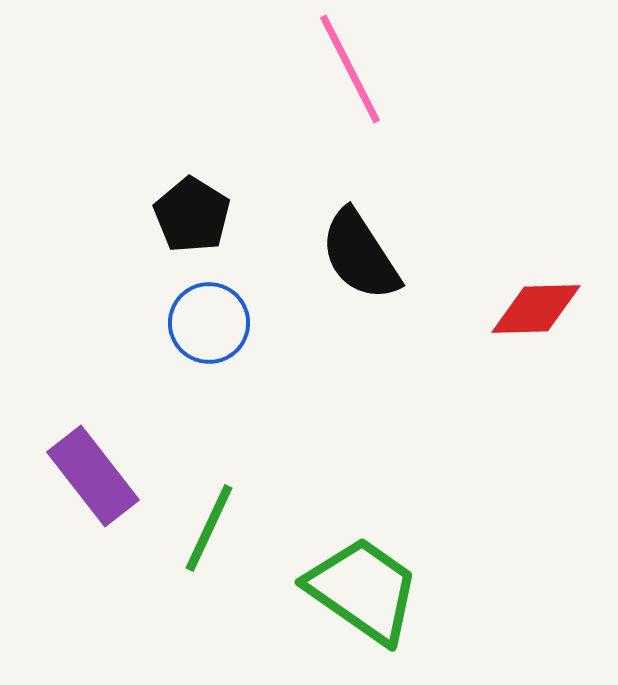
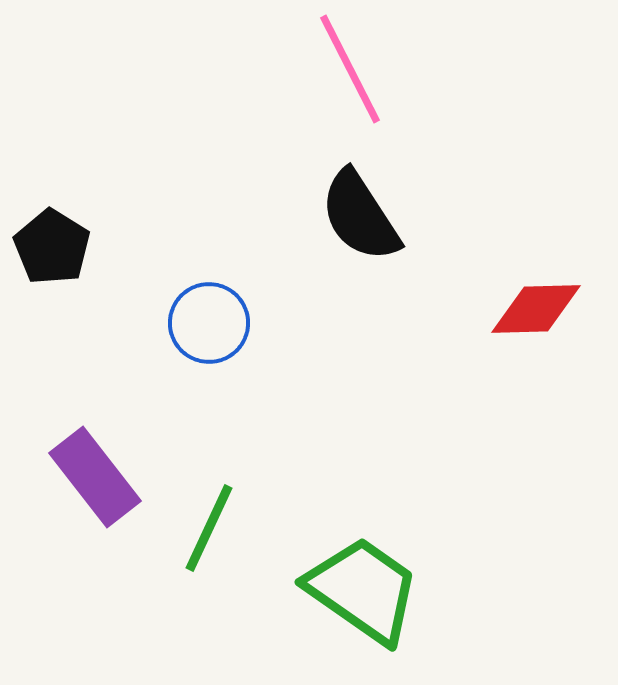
black pentagon: moved 140 px left, 32 px down
black semicircle: moved 39 px up
purple rectangle: moved 2 px right, 1 px down
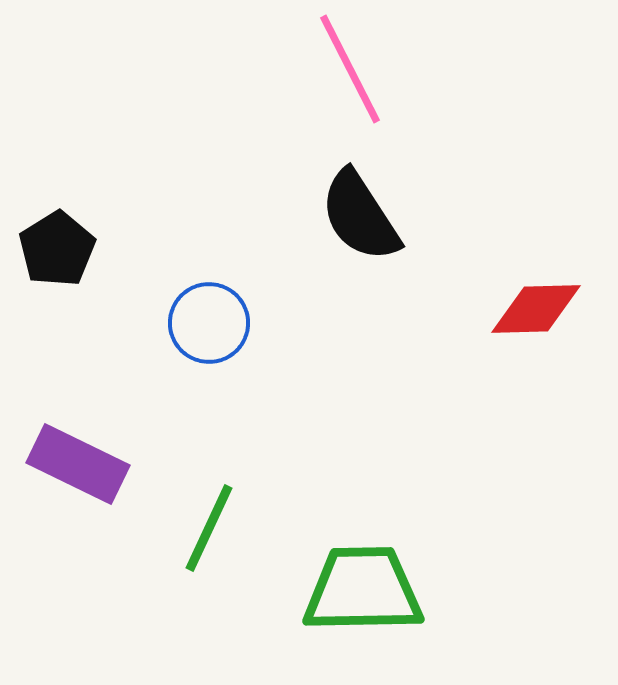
black pentagon: moved 5 px right, 2 px down; rotated 8 degrees clockwise
purple rectangle: moved 17 px left, 13 px up; rotated 26 degrees counterclockwise
green trapezoid: rotated 36 degrees counterclockwise
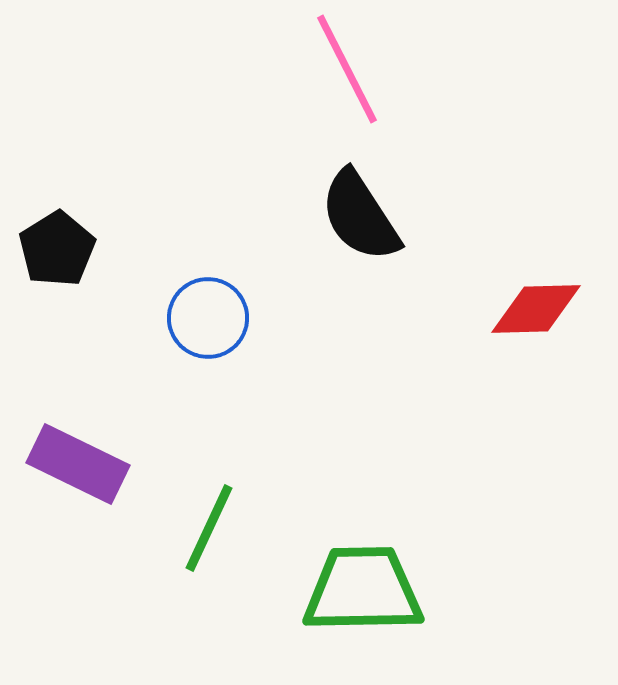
pink line: moved 3 px left
blue circle: moved 1 px left, 5 px up
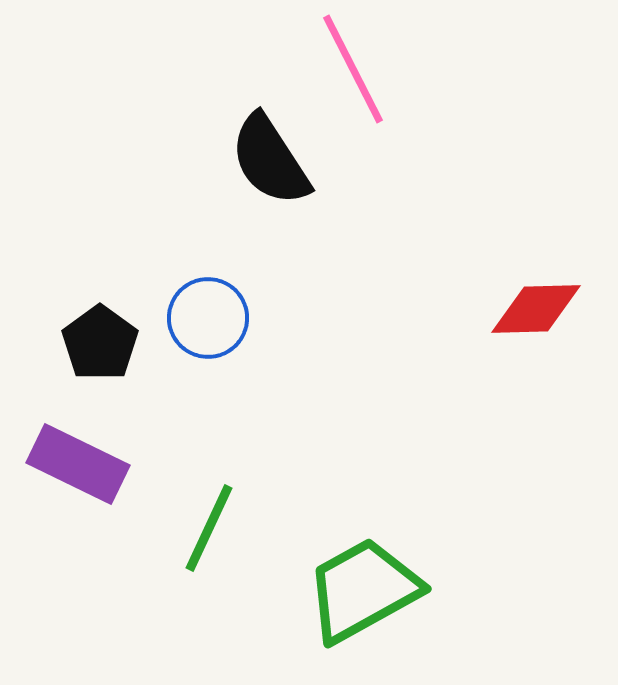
pink line: moved 6 px right
black semicircle: moved 90 px left, 56 px up
black pentagon: moved 43 px right, 94 px down; rotated 4 degrees counterclockwise
green trapezoid: rotated 28 degrees counterclockwise
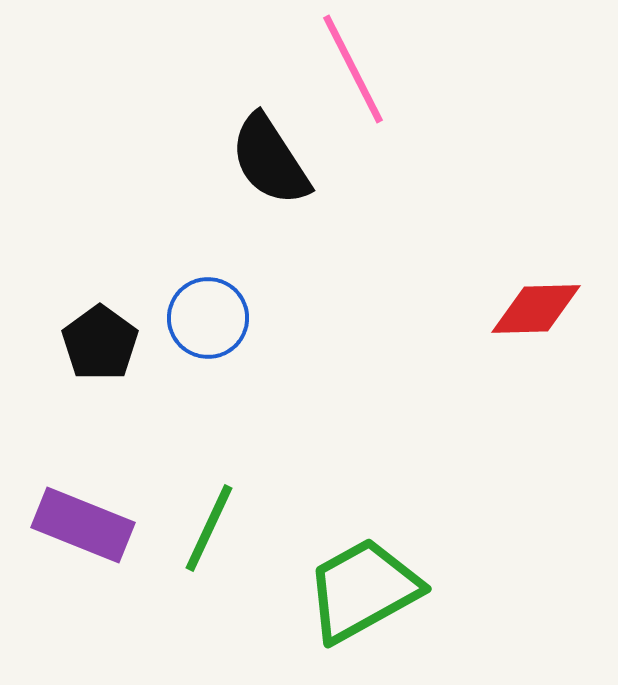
purple rectangle: moved 5 px right, 61 px down; rotated 4 degrees counterclockwise
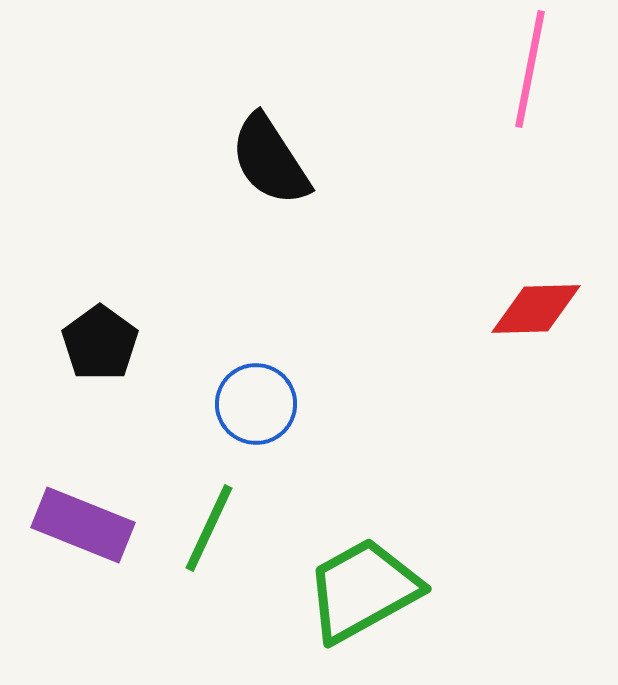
pink line: moved 177 px right; rotated 38 degrees clockwise
blue circle: moved 48 px right, 86 px down
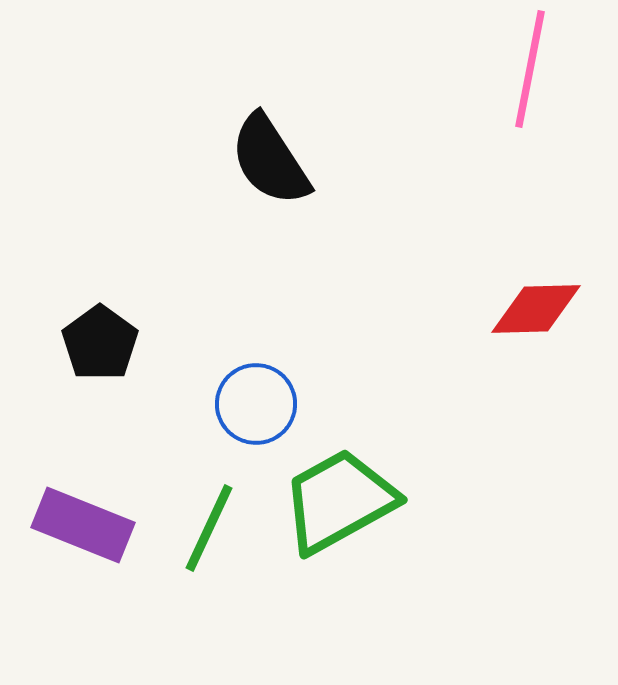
green trapezoid: moved 24 px left, 89 px up
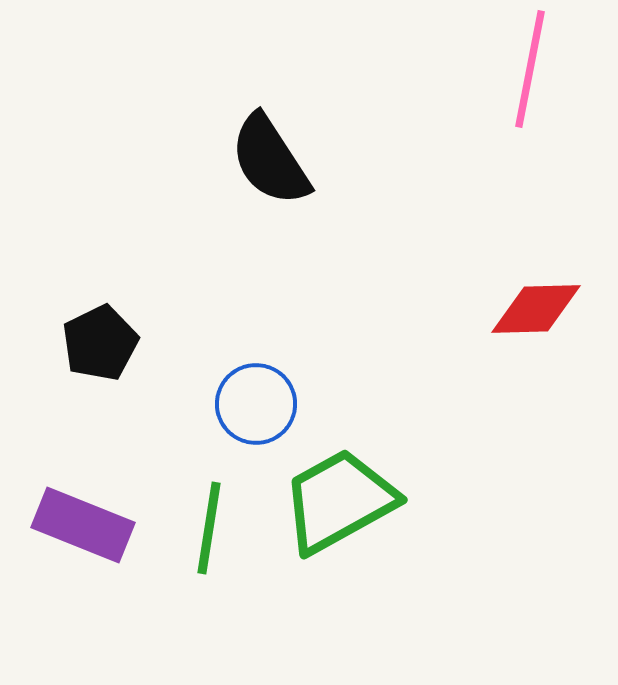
black pentagon: rotated 10 degrees clockwise
green line: rotated 16 degrees counterclockwise
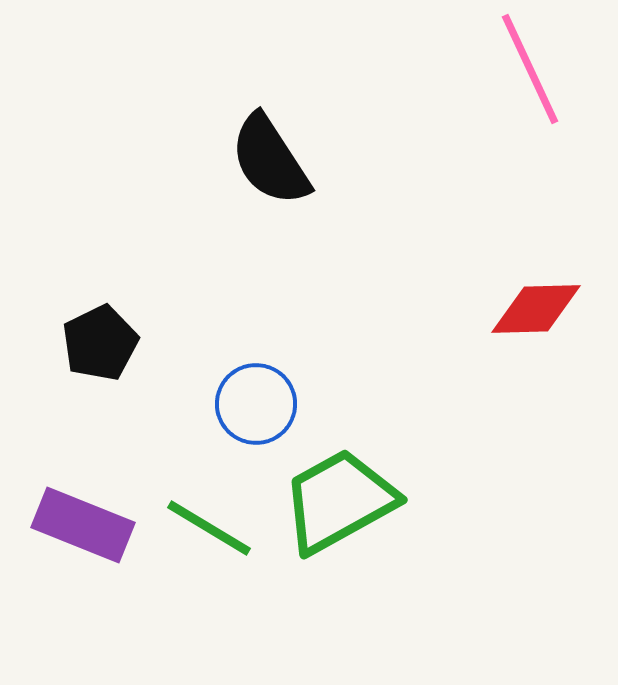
pink line: rotated 36 degrees counterclockwise
green line: rotated 68 degrees counterclockwise
